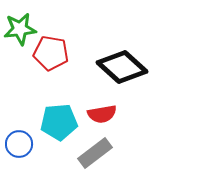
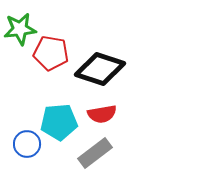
black diamond: moved 22 px left, 2 px down; rotated 24 degrees counterclockwise
blue circle: moved 8 px right
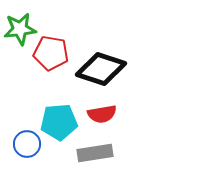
black diamond: moved 1 px right
gray rectangle: rotated 28 degrees clockwise
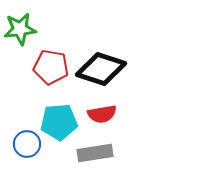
red pentagon: moved 14 px down
